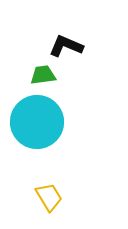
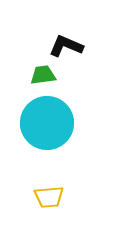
cyan circle: moved 10 px right, 1 px down
yellow trapezoid: rotated 116 degrees clockwise
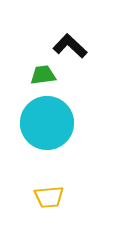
black L-shape: moved 4 px right; rotated 20 degrees clockwise
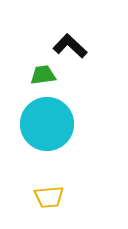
cyan circle: moved 1 px down
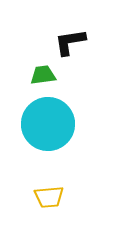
black L-shape: moved 4 px up; rotated 52 degrees counterclockwise
cyan circle: moved 1 px right
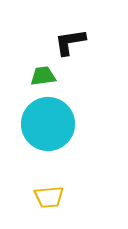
green trapezoid: moved 1 px down
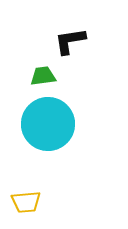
black L-shape: moved 1 px up
yellow trapezoid: moved 23 px left, 5 px down
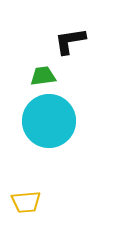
cyan circle: moved 1 px right, 3 px up
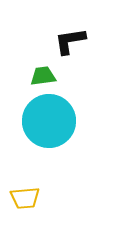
yellow trapezoid: moved 1 px left, 4 px up
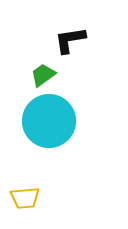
black L-shape: moved 1 px up
green trapezoid: moved 1 px up; rotated 28 degrees counterclockwise
